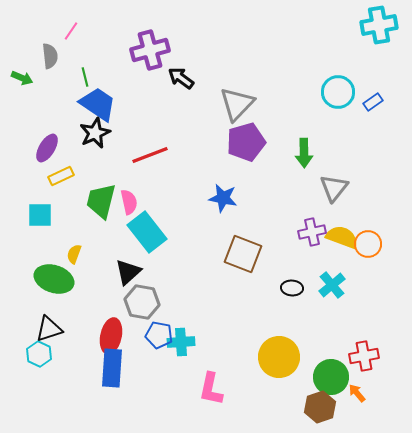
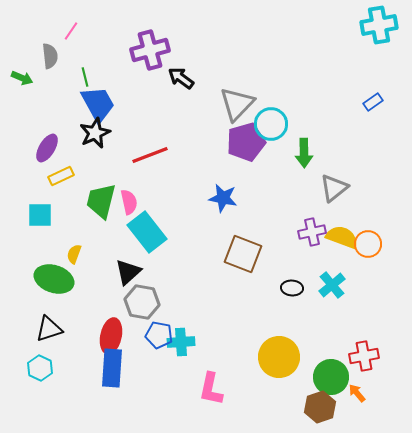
cyan circle at (338, 92): moved 67 px left, 32 px down
blue trapezoid at (98, 104): rotated 27 degrees clockwise
gray triangle at (334, 188): rotated 12 degrees clockwise
cyan hexagon at (39, 354): moved 1 px right, 14 px down
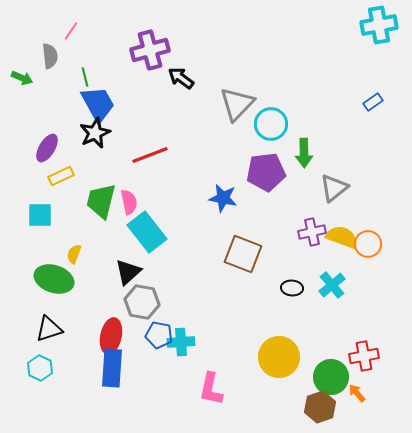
purple pentagon at (246, 142): moved 20 px right, 30 px down; rotated 9 degrees clockwise
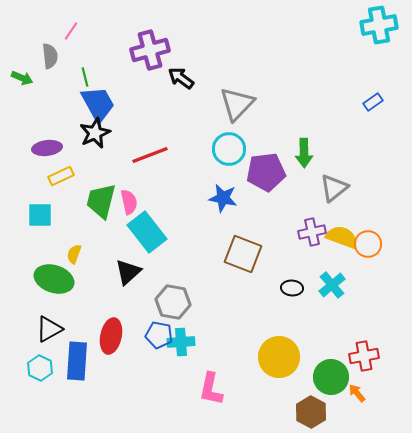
cyan circle at (271, 124): moved 42 px left, 25 px down
purple ellipse at (47, 148): rotated 52 degrees clockwise
gray hexagon at (142, 302): moved 31 px right
black triangle at (49, 329): rotated 12 degrees counterclockwise
blue rectangle at (112, 368): moved 35 px left, 7 px up
brown hexagon at (320, 407): moved 9 px left, 5 px down; rotated 12 degrees counterclockwise
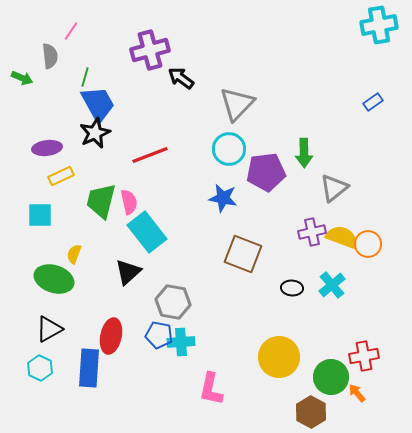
green line at (85, 77): rotated 30 degrees clockwise
blue rectangle at (77, 361): moved 12 px right, 7 px down
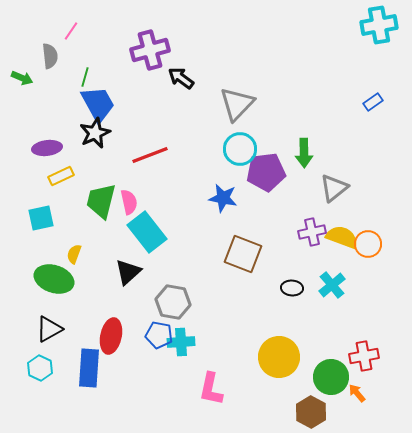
cyan circle at (229, 149): moved 11 px right
cyan square at (40, 215): moved 1 px right, 3 px down; rotated 12 degrees counterclockwise
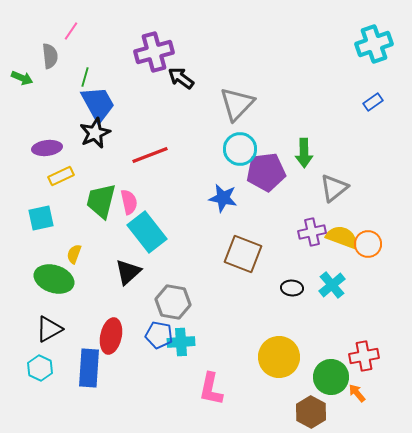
cyan cross at (379, 25): moved 5 px left, 19 px down; rotated 9 degrees counterclockwise
purple cross at (150, 50): moved 4 px right, 2 px down
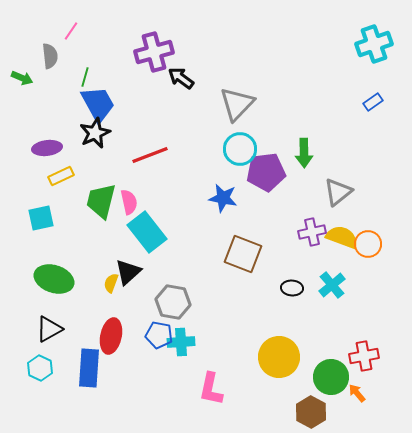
gray triangle at (334, 188): moved 4 px right, 4 px down
yellow semicircle at (74, 254): moved 37 px right, 29 px down
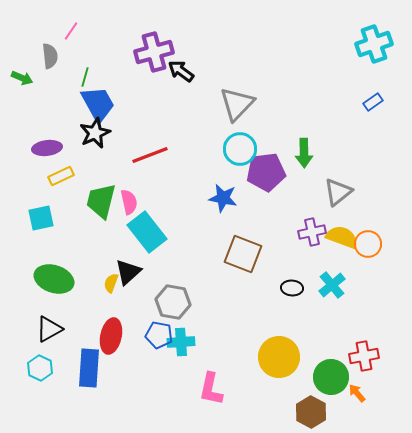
black arrow at (181, 78): moved 7 px up
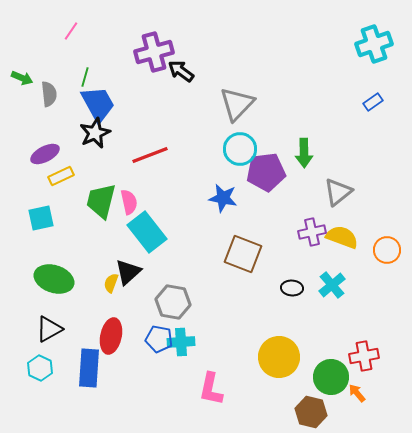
gray semicircle at (50, 56): moved 1 px left, 38 px down
purple ellipse at (47, 148): moved 2 px left, 6 px down; rotated 20 degrees counterclockwise
orange circle at (368, 244): moved 19 px right, 6 px down
blue pentagon at (159, 335): moved 4 px down
brown hexagon at (311, 412): rotated 16 degrees counterclockwise
